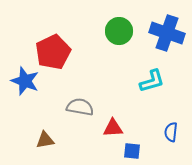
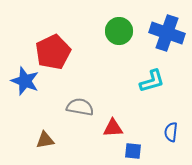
blue square: moved 1 px right
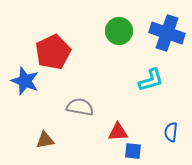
cyan L-shape: moved 1 px left, 1 px up
red triangle: moved 5 px right, 4 px down
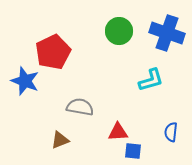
brown triangle: moved 15 px right; rotated 12 degrees counterclockwise
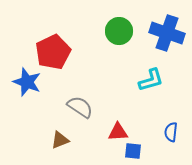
blue star: moved 2 px right, 1 px down
gray semicircle: rotated 24 degrees clockwise
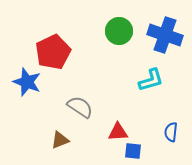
blue cross: moved 2 px left, 2 px down
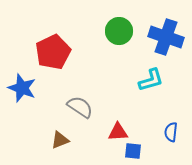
blue cross: moved 1 px right, 2 px down
blue star: moved 5 px left, 6 px down
